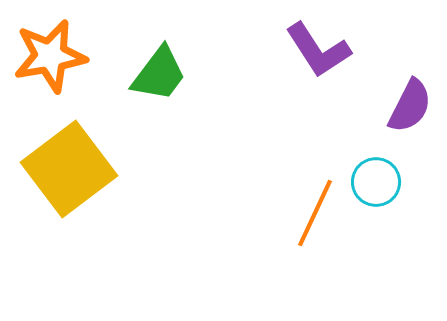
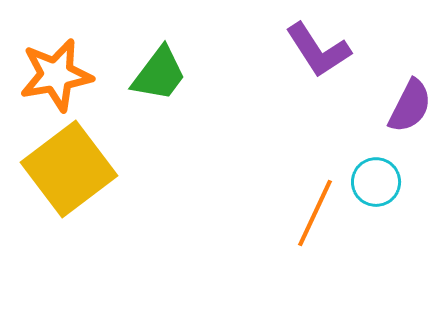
orange star: moved 6 px right, 19 px down
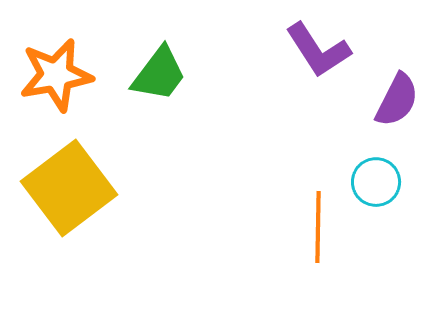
purple semicircle: moved 13 px left, 6 px up
yellow square: moved 19 px down
orange line: moved 3 px right, 14 px down; rotated 24 degrees counterclockwise
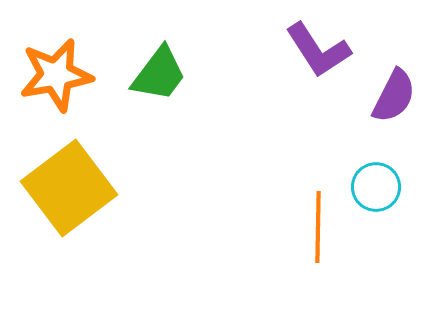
purple semicircle: moved 3 px left, 4 px up
cyan circle: moved 5 px down
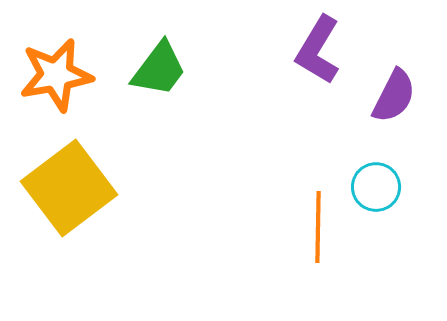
purple L-shape: rotated 64 degrees clockwise
green trapezoid: moved 5 px up
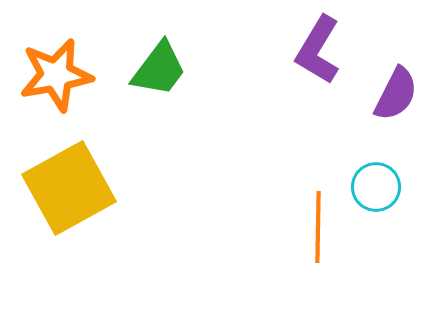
purple semicircle: moved 2 px right, 2 px up
yellow square: rotated 8 degrees clockwise
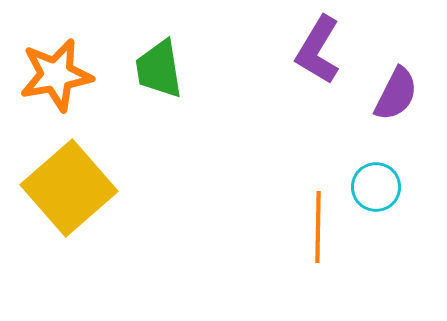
green trapezoid: rotated 134 degrees clockwise
yellow square: rotated 12 degrees counterclockwise
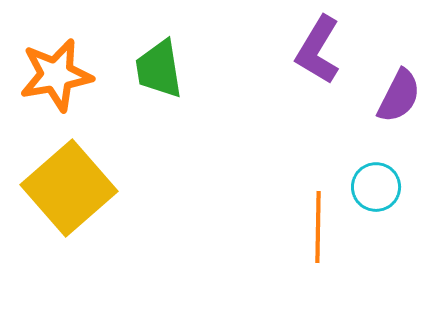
purple semicircle: moved 3 px right, 2 px down
